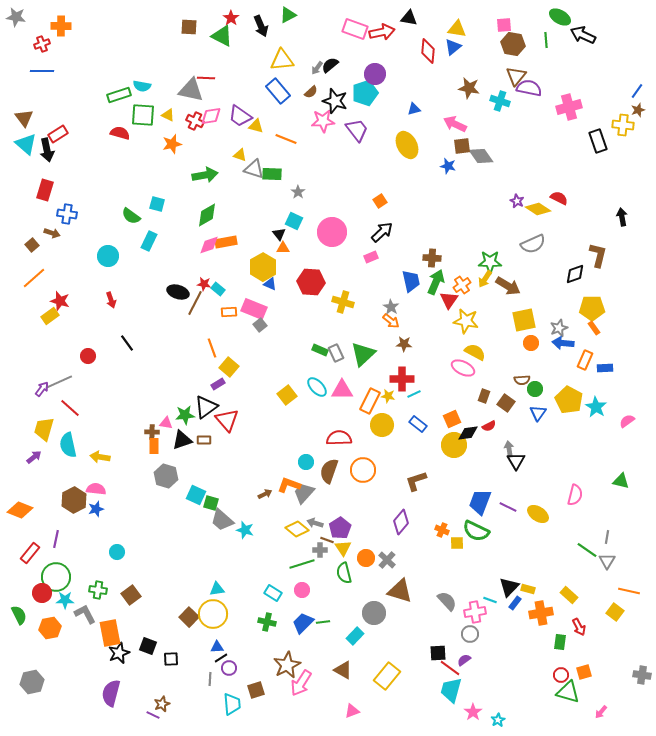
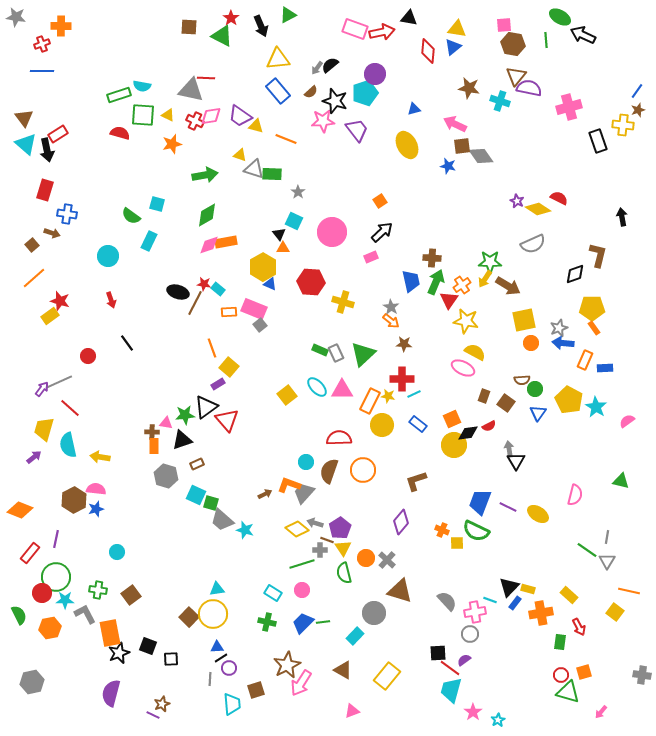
yellow triangle at (282, 60): moved 4 px left, 1 px up
brown rectangle at (204, 440): moved 7 px left, 24 px down; rotated 24 degrees counterclockwise
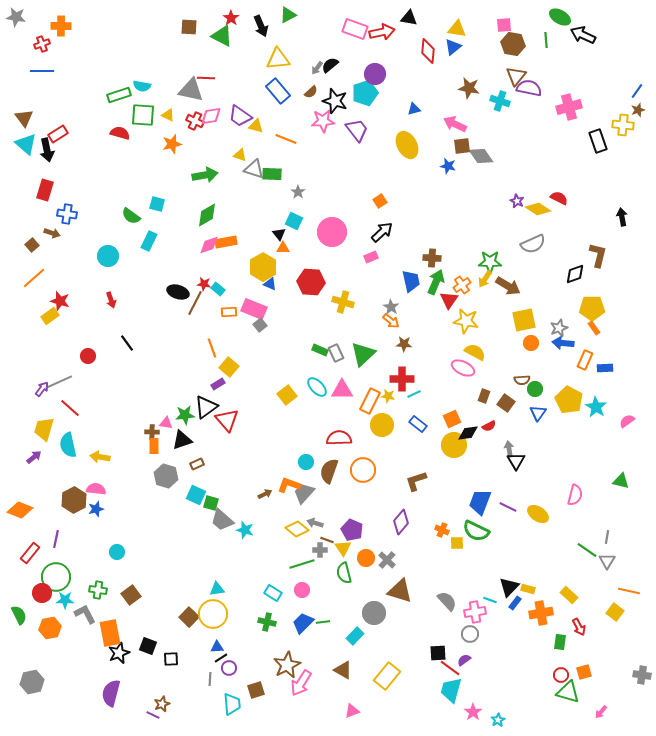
purple pentagon at (340, 528): moved 12 px right, 2 px down; rotated 15 degrees counterclockwise
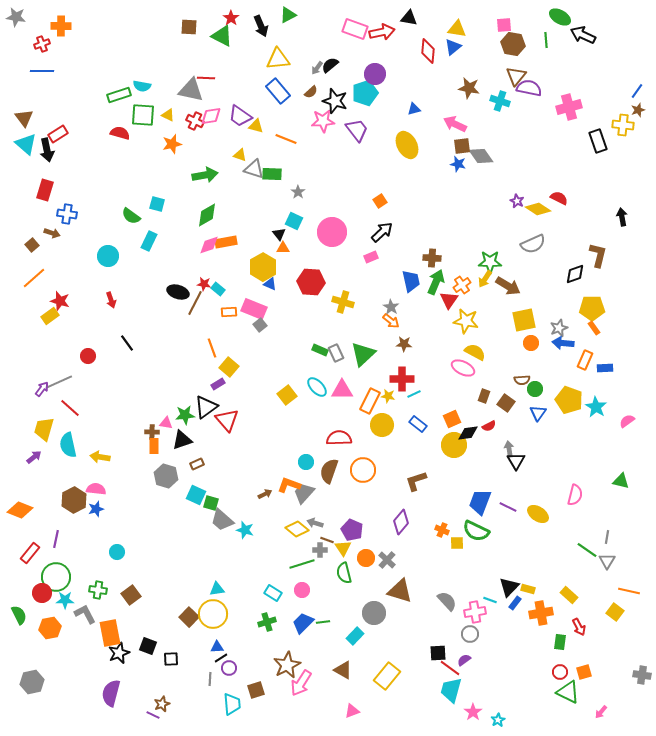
blue star at (448, 166): moved 10 px right, 2 px up
yellow pentagon at (569, 400): rotated 8 degrees counterclockwise
green cross at (267, 622): rotated 30 degrees counterclockwise
red circle at (561, 675): moved 1 px left, 3 px up
green triangle at (568, 692): rotated 10 degrees clockwise
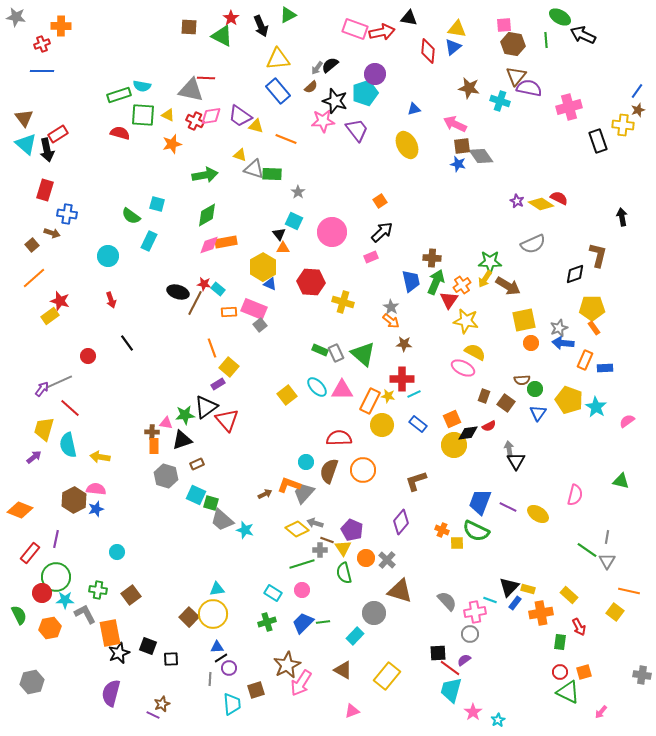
brown semicircle at (311, 92): moved 5 px up
yellow diamond at (538, 209): moved 3 px right, 5 px up
green triangle at (363, 354): rotated 36 degrees counterclockwise
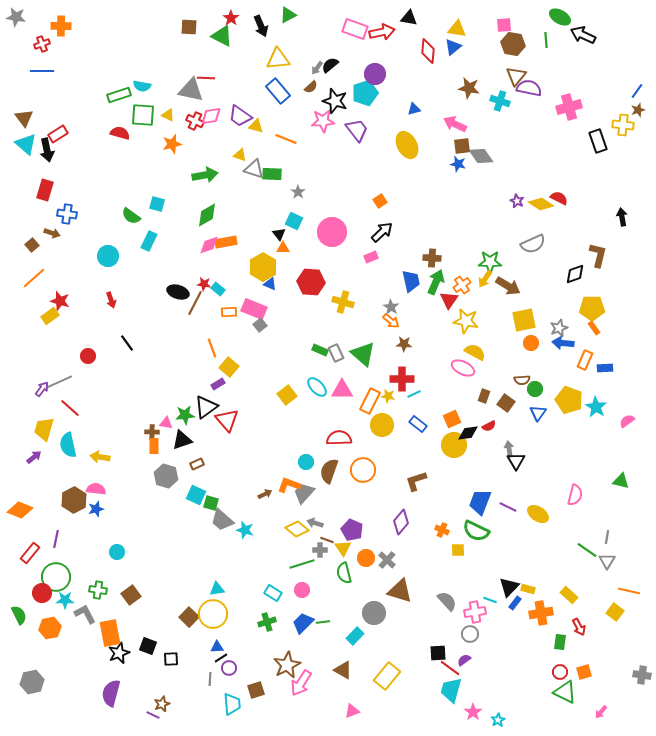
yellow square at (457, 543): moved 1 px right, 7 px down
green triangle at (568, 692): moved 3 px left
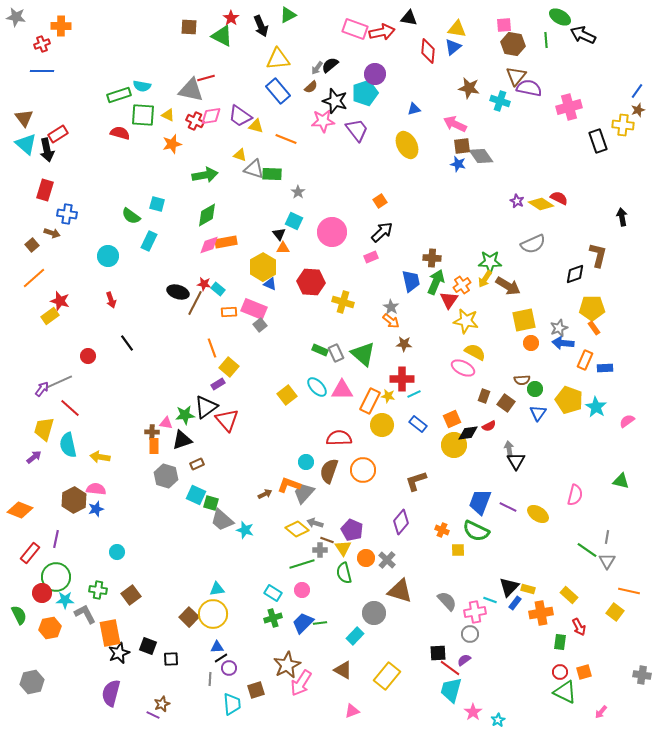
red line at (206, 78): rotated 18 degrees counterclockwise
green cross at (267, 622): moved 6 px right, 4 px up
green line at (323, 622): moved 3 px left, 1 px down
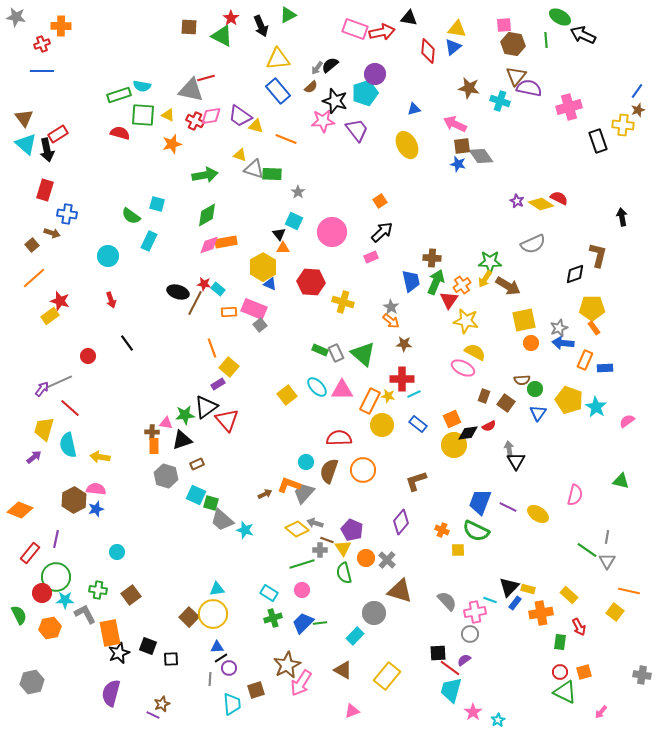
cyan rectangle at (273, 593): moved 4 px left
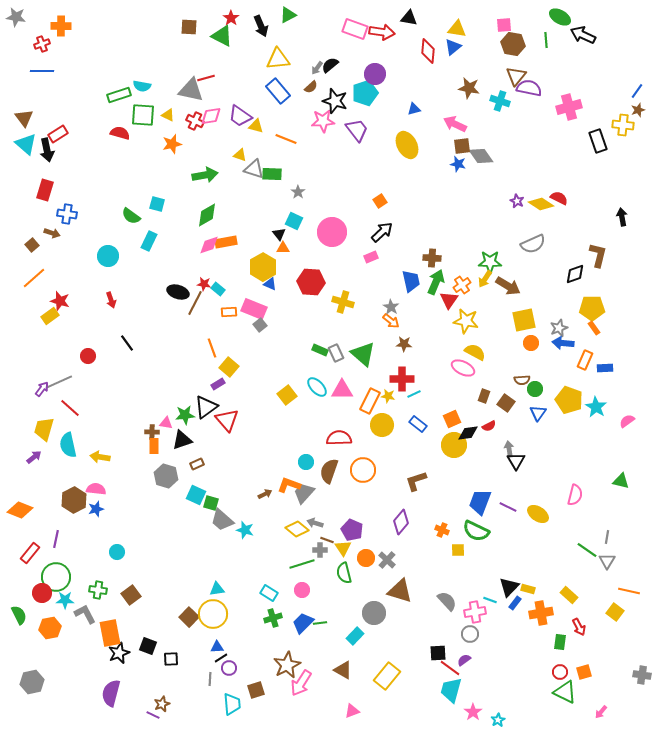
red arrow at (382, 32): rotated 20 degrees clockwise
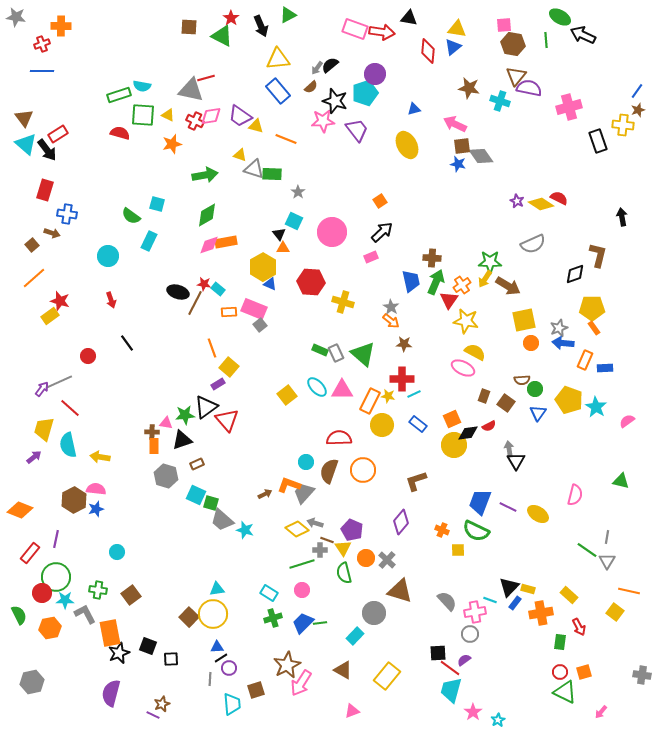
black arrow at (47, 150): rotated 25 degrees counterclockwise
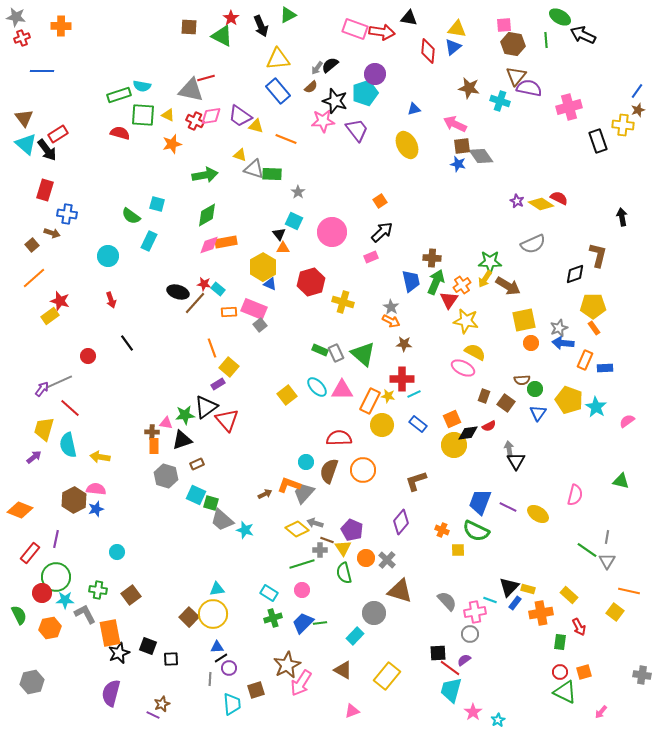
red cross at (42, 44): moved 20 px left, 6 px up
red hexagon at (311, 282): rotated 20 degrees counterclockwise
brown line at (195, 303): rotated 15 degrees clockwise
yellow pentagon at (592, 308): moved 1 px right, 2 px up
orange arrow at (391, 321): rotated 12 degrees counterclockwise
